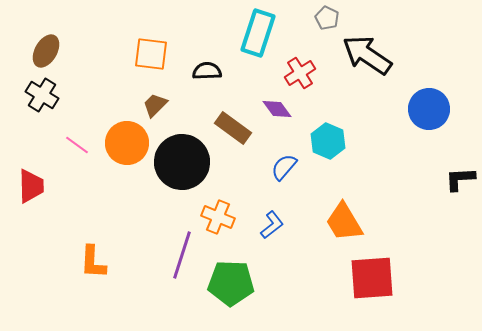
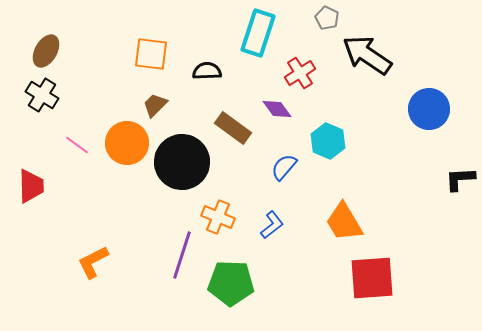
orange L-shape: rotated 60 degrees clockwise
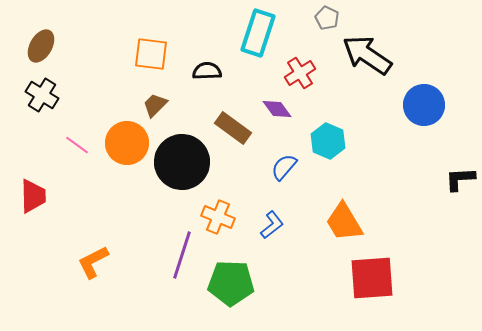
brown ellipse: moved 5 px left, 5 px up
blue circle: moved 5 px left, 4 px up
red trapezoid: moved 2 px right, 10 px down
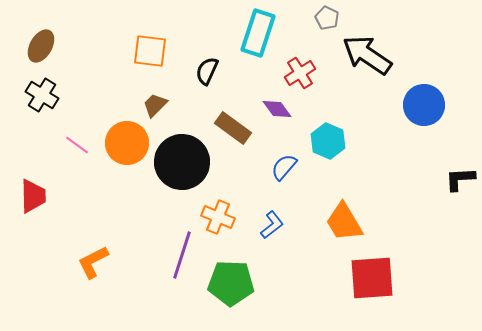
orange square: moved 1 px left, 3 px up
black semicircle: rotated 64 degrees counterclockwise
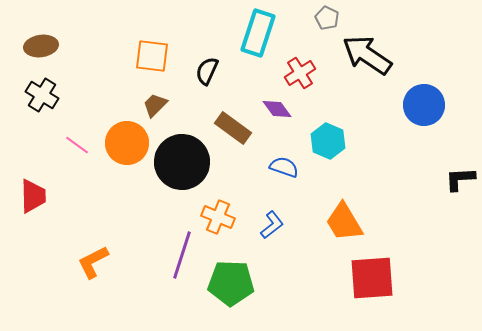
brown ellipse: rotated 52 degrees clockwise
orange square: moved 2 px right, 5 px down
blue semicircle: rotated 68 degrees clockwise
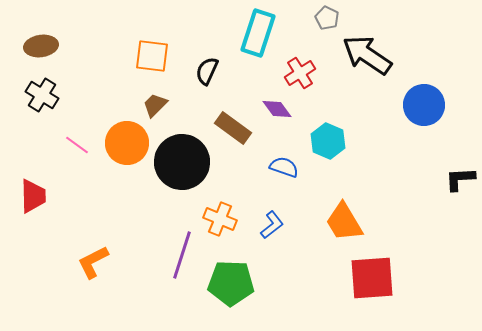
orange cross: moved 2 px right, 2 px down
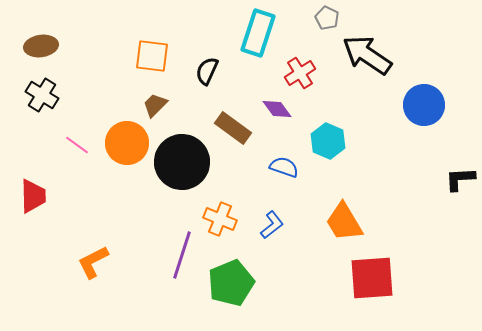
green pentagon: rotated 24 degrees counterclockwise
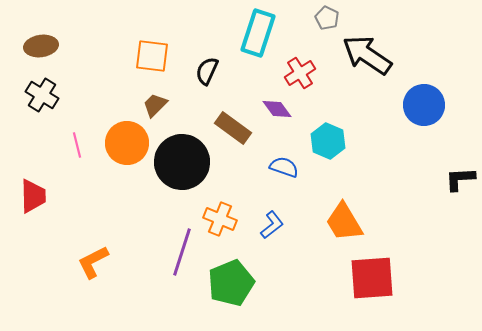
pink line: rotated 40 degrees clockwise
purple line: moved 3 px up
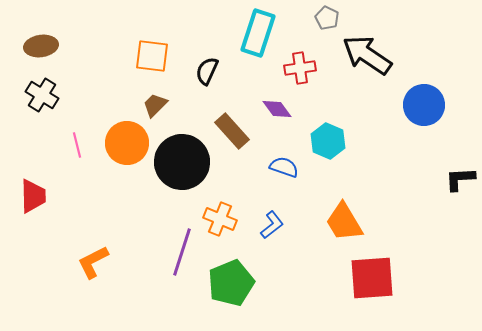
red cross: moved 5 px up; rotated 24 degrees clockwise
brown rectangle: moved 1 px left, 3 px down; rotated 12 degrees clockwise
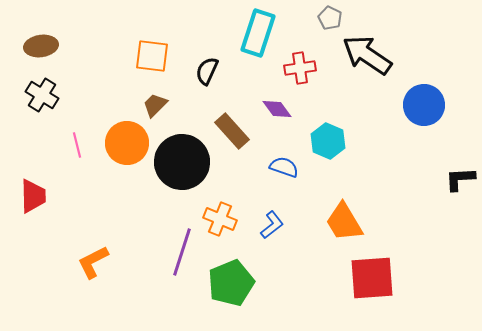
gray pentagon: moved 3 px right
